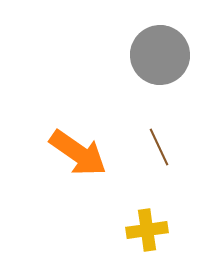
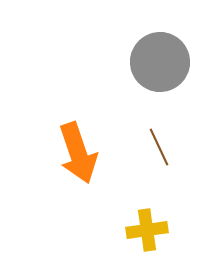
gray circle: moved 7 px down
orange arrow: rotated 36 degrees clockwise
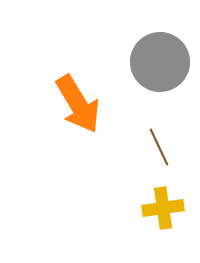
orange arrow: moved 49 px up; rotated 12 degrees counterclockwise
yellow cross: moved 16 px right, 22 px up
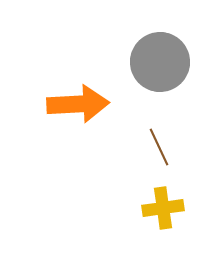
orange arrow: rotated 62 degrees counterclockwise
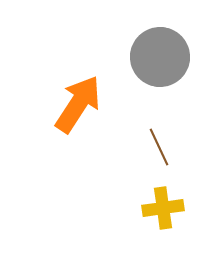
gray circle: moved 5 px up
orange arrow: rotated 54 degrees counterclockwise
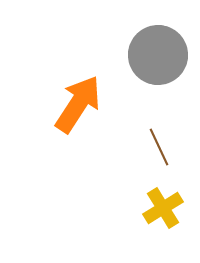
gray circle: moved 2 px left, 2 px up
yellow cross: rotated 24 degrees counterclockwise
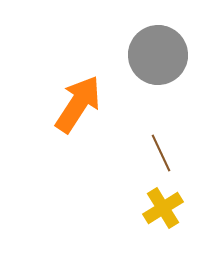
brown line: moved 2 px right, 6 px down
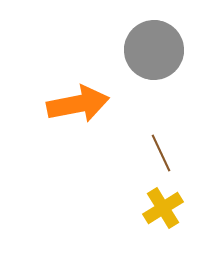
gray circle: moved 4 px left, 5 px up
orange arrow: rotated 46 degrees clockwise
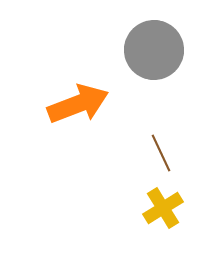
orange arrow: rotated 10 degrees counterclockwise
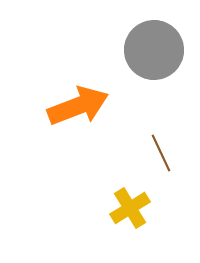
orange arrow: moved 2 px down
yellow cross: moved 33 px left
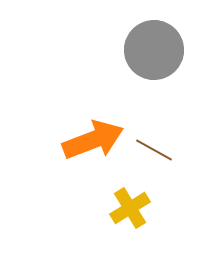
orange arrow: moved 15 px right, 34 px down
brown line: moved 7 px left, 3 px up; rotated 36 degrees counterclockwise
